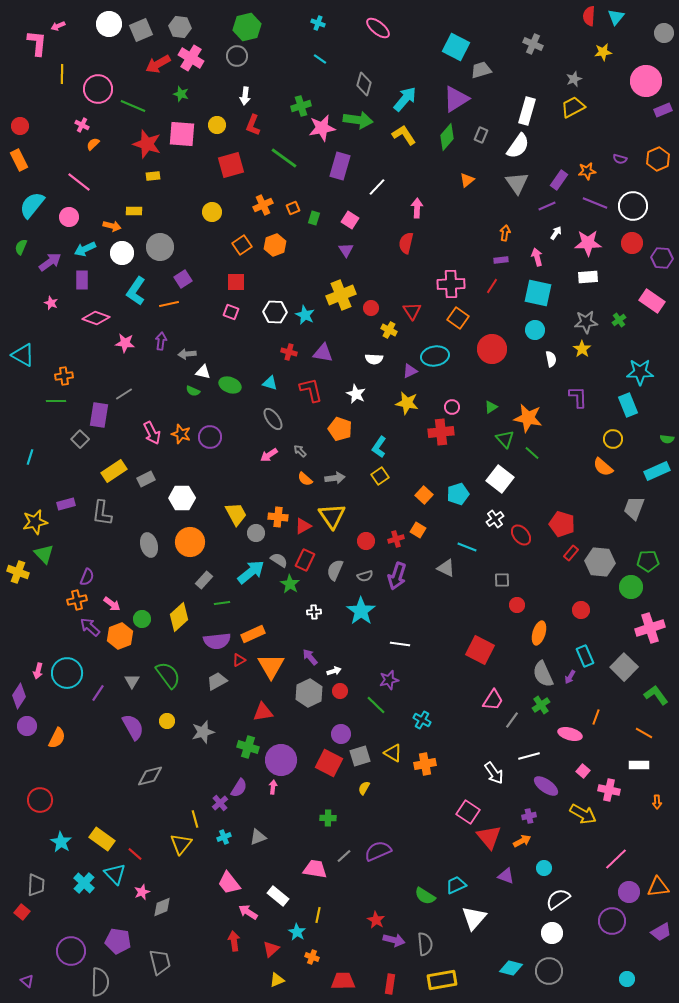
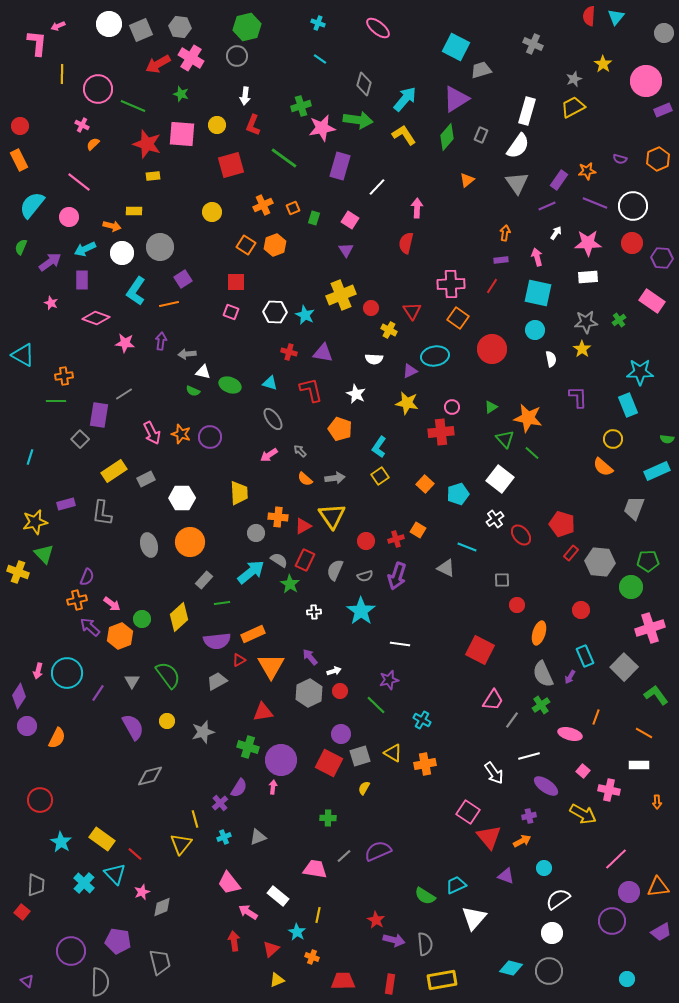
yellow star at (603, 52): moved 12 px down; rotated 30 degrees counterclockwise
orange square at (242, 245): moved 4 px right; rotated 24 degrees counterclockwise
orange square at (424, 495): moved 1 px right, 11 px up
yellow trapezoid at (236, 514): moved 3 px right, 21 px up; rotated 25 degrees clockwise
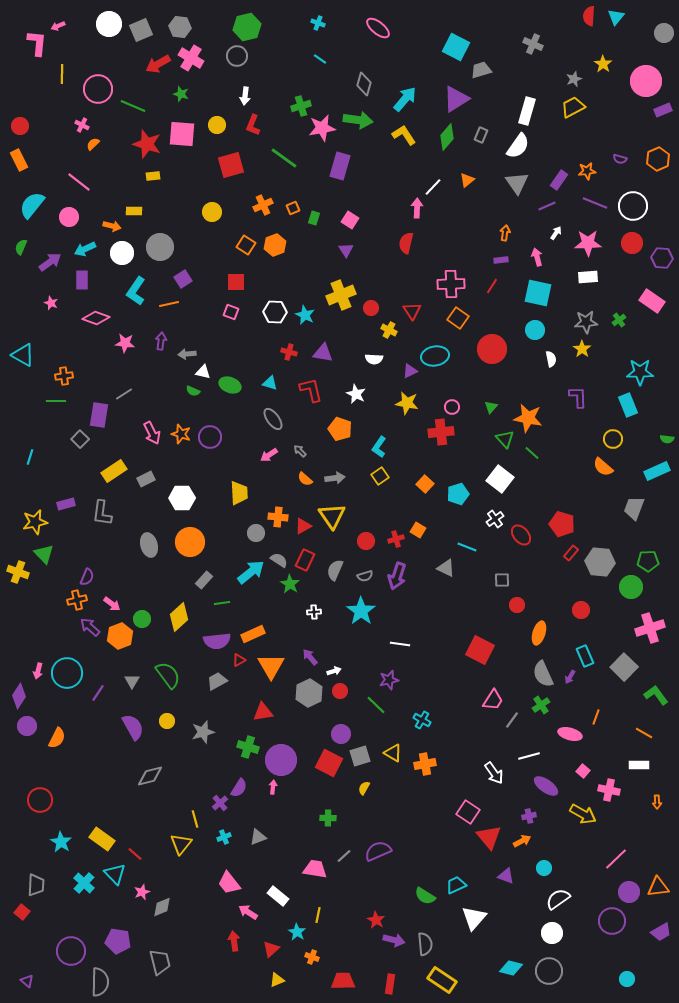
white line at (377, 187): moved 56 px right
green triangle at (491, 407): rotated 16 degrees counterclockwise
yellow rectangle at (442, 980): rotated 44 degrees clockwise
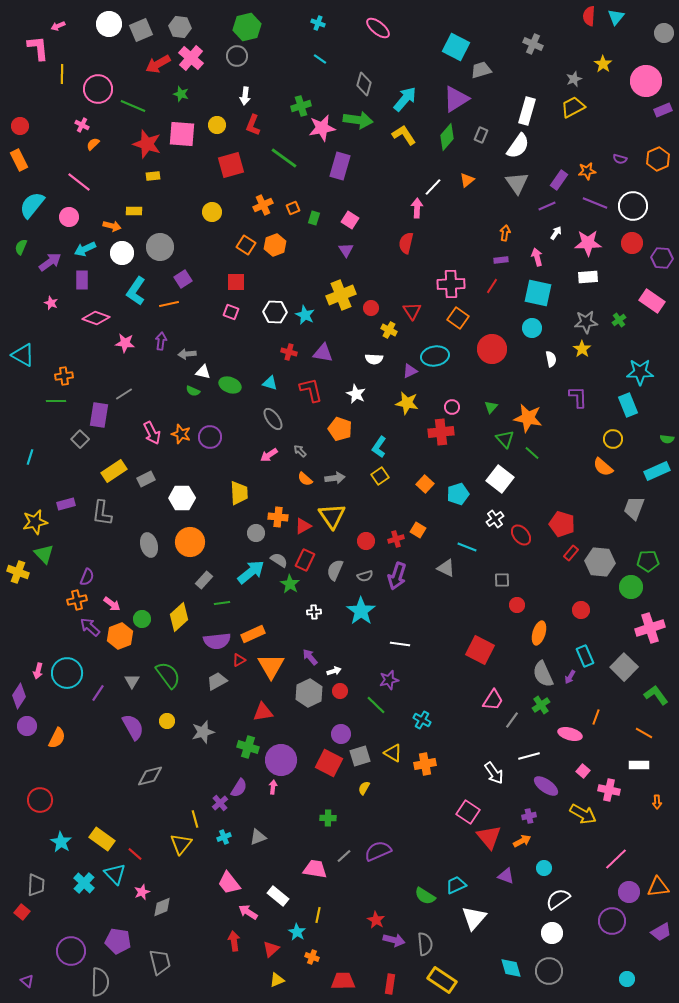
pink L-shape at (37, 43): moved 1 px right, 5 px down; rotated 12 degrees counterclockwise
pink cross at (191, 58): rotated 10 degrees clockwise
cyan circle at (535, 330): moved 3 px left, 2 px up
cyan diamond at (511, 968): rotated 60 degrees clockwise
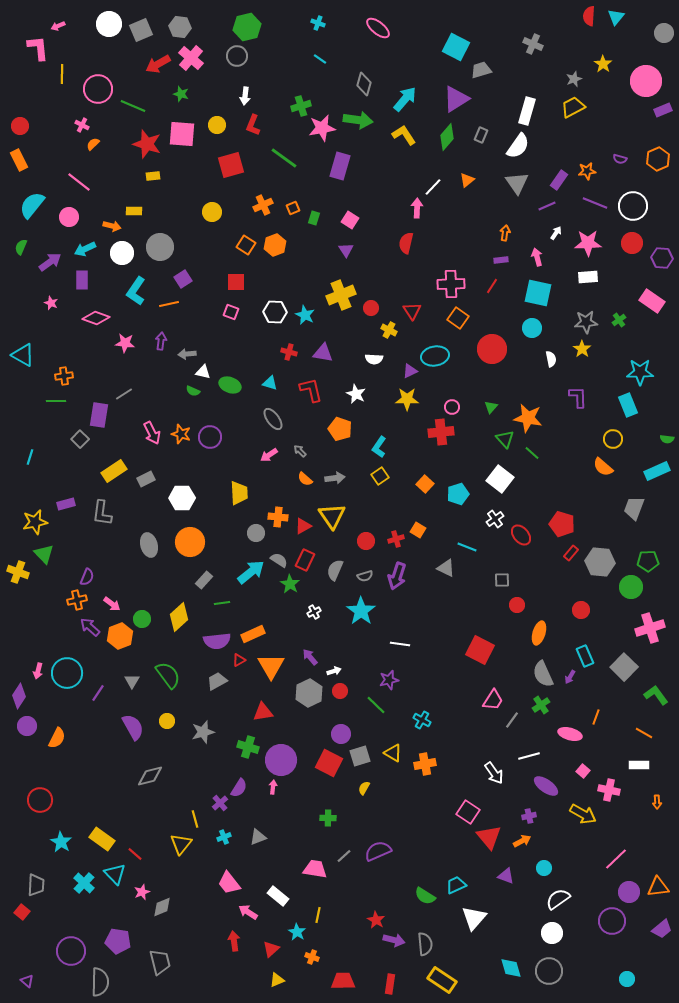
yellow star at (407, 403): moved 4 px up; rotated 10 degrees counterclockwise
white cross at (314, 612): rotated 24 degrees counterclockwise
purple trapezoid at (661, 932): moved 1 px right, 3 px up; rotated 10 degrees counterclockwise
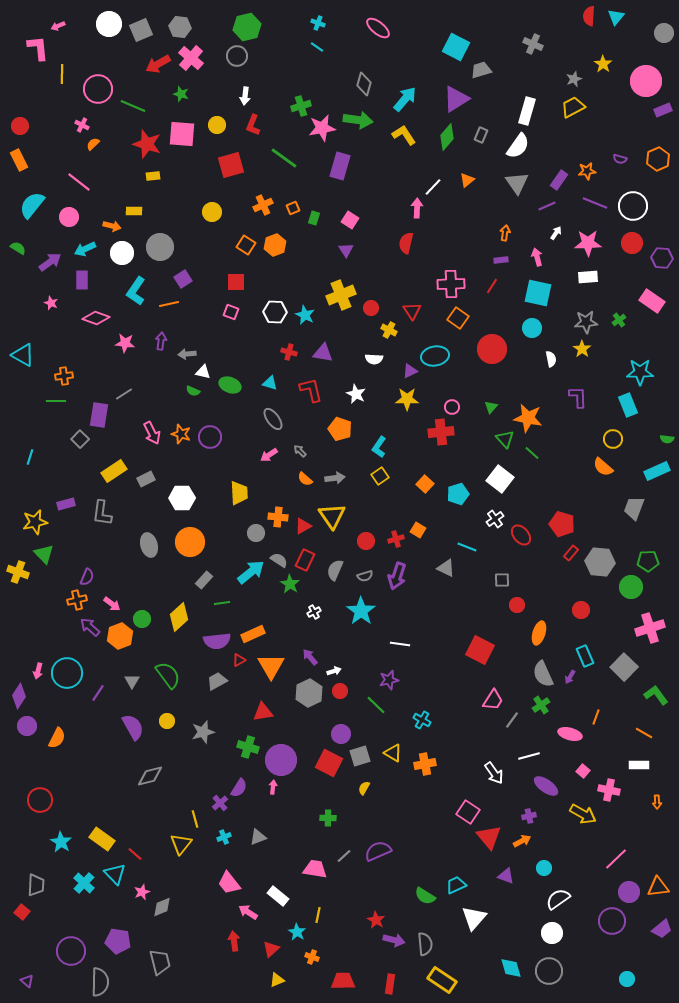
cyan line at (320, 59): moved 3 px left, 12 px up
green semicircle at (21, 247): moved 3 px left, 1 px down; rotated 98 degrees clockwise
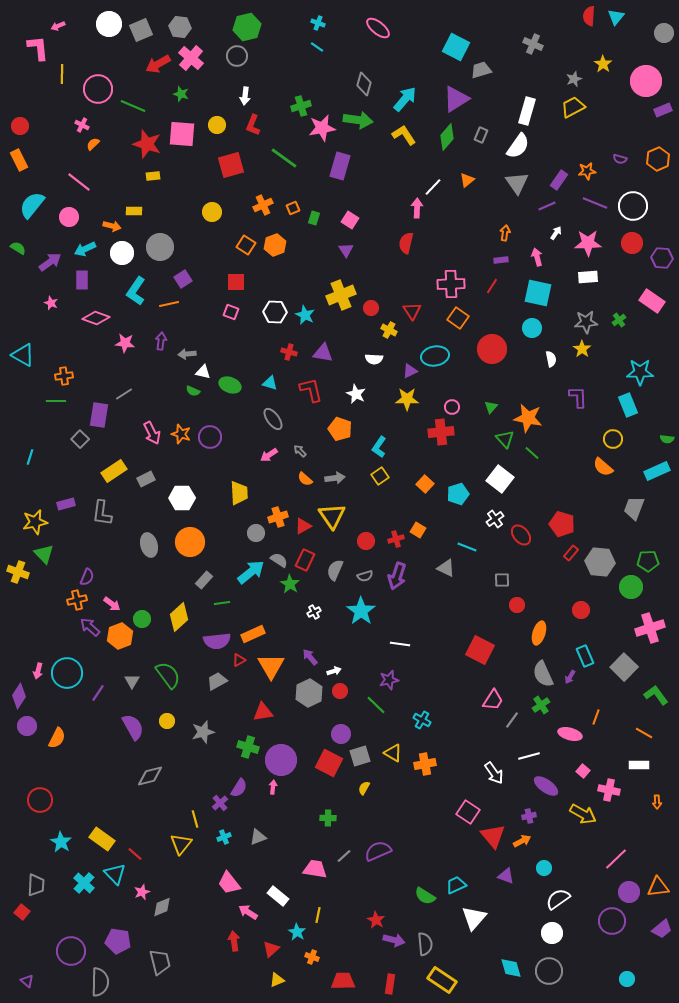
orange cross at (278, 517): rotated 24 degrees counterclockwise
red triangle at (489, 837): moved 4 px right, 1 px up
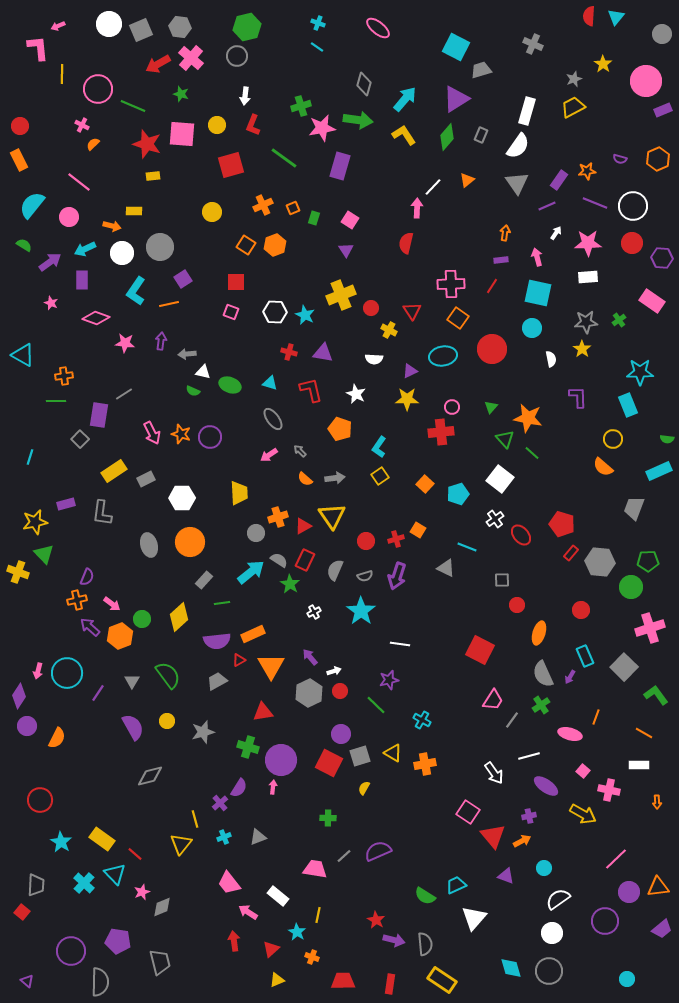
gray circle at (664, 33): moved 2 px left, 1 px down
green semicircle at (18, 248): moved 6 px right, 3 px up
cyan ellipse at (435, 356): moved 8 px right
cyan rectangle at (657, 471): moved 2 px right
purple circle at (612, 921): moved 7 px left
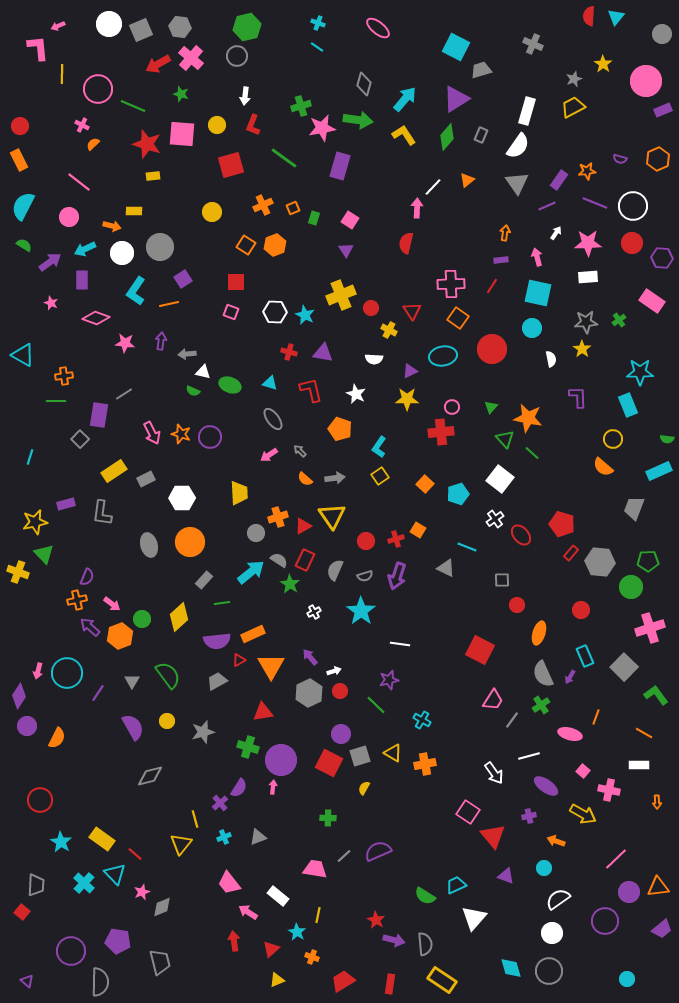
cyan semicircle at (32, 205): moved 9 px left, 1 px down; rotated 12 degrees counterclockwise
orange arrow at (522, 841): moved 34 px right; rotated 132 degrees counterclockwise
red trapezoid at (343, 981): rotated 30 degrees counterclockwise
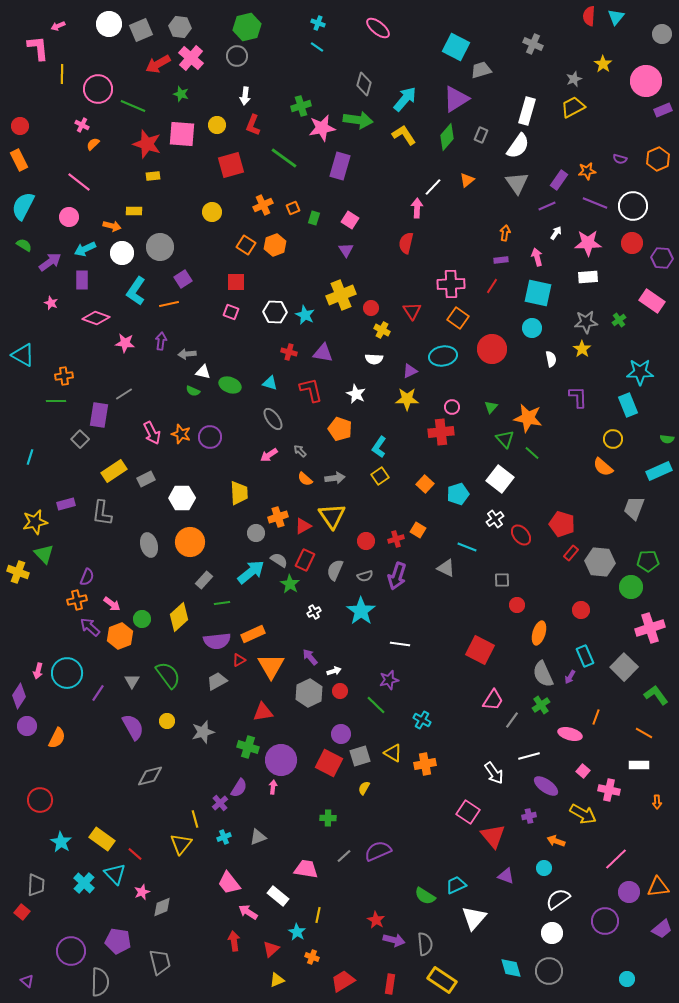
yellow cross at (389, 330): moved 7 px left
pink trapezoid at (315, 869): moved 9 px left
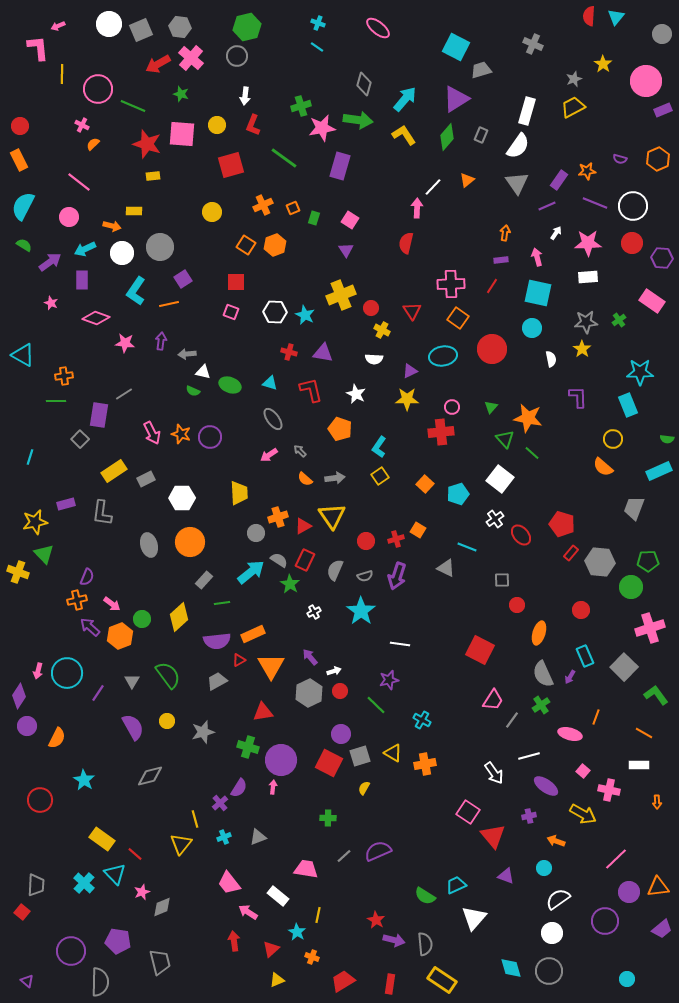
cyan star at (61, 842): moved 23 px right, 62 px up
